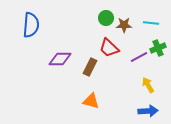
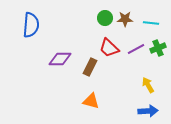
green circle: moved 1 px left
brown star: moved 1 px right, 6 px up
purple line: moved 3 px left, 8 px up
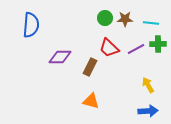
green cross: moved 4 px up; rotated 21 degrees clockwise
purple diamond: moved 2 px up
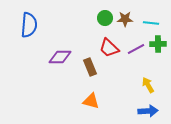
blue semicircle: moved 2 px left
brown rectangle: rotated 48 degrees counterclockwise
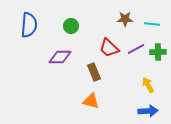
green circle: moved 34 px left, 8 px down
cyan line: moved 1 px right, 1 px down
green cross: moved 8 px down
brown rectangle: moved 4 px right, 5 px down
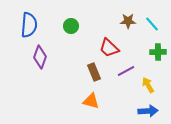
brown star: moved 3 px right, 2 px down
cyan line: rotated 42 degrees clockwise
purple line: moved 10 px left, 22 px down
purple diamond: moved 20 px left; rotated 70 degrees counterclockwise
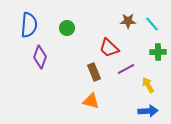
green circle: moved 4 px left, 2 px down
purple line: moved 2 px up
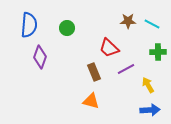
cyan line: rotated 21 degrees counterclockwise
blue arrow: moved 2 px right, 1 px up
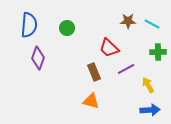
purple diamond: moved 2 px left, 1 px down
